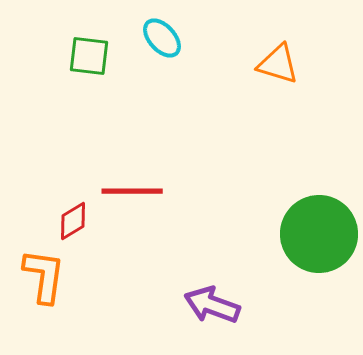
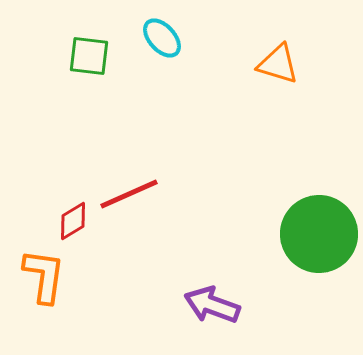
red line: moved 3 px left, 3 px down; rotated 24 degrees counterclockwise
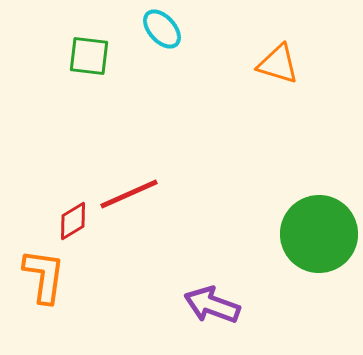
cyan ellipse: moved 9 px up
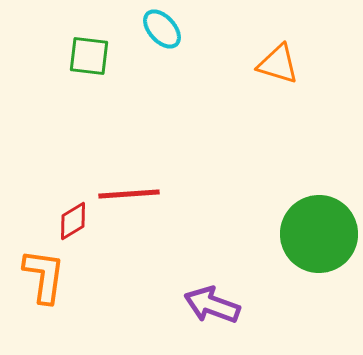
red line: rotated 20 degrees clockwise
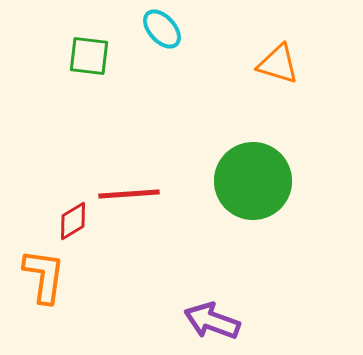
green circle: moved 66 px left, 53 px up
purple arrow: moved 16 px down
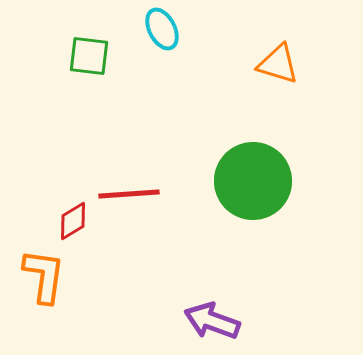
cyan ellipse: rotated 15 degrees clockwise
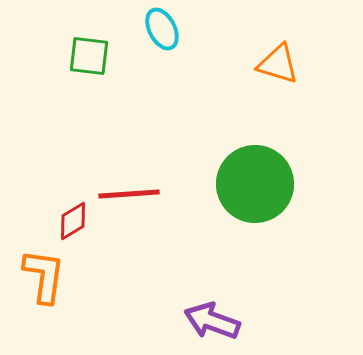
green circle: moved 2 px right, 3 px down
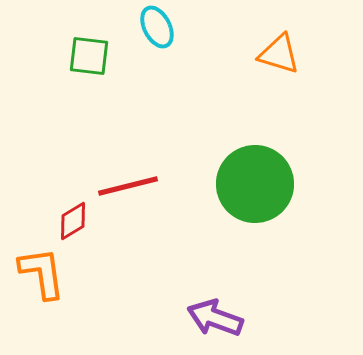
cyan ellipse: moved 5 px left, 2 px up
orange triangle: moved 1 px right, 10 px up
red line: moved 1 px left, 8 px up; rotated 10 degrees counterclockwise
orange L-shape: moved 2 px left, 3 px up; rotated 16 degrees counterclockwise
purple arrow: moved 3 px right, 3 px up
